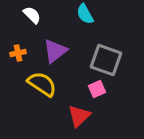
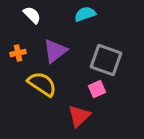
cyan semicircle: rotated 100 degrees clockwise
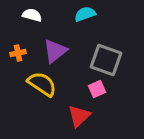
white semicircle: rotated 30 degrees counterclockwise
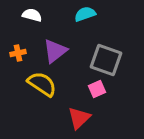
red triangle: moved 2 px down
